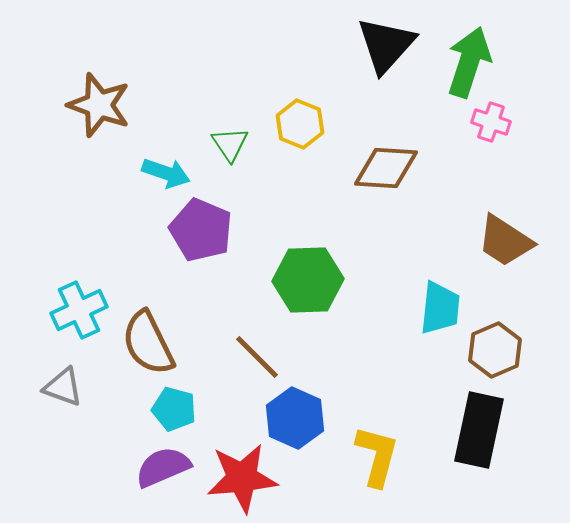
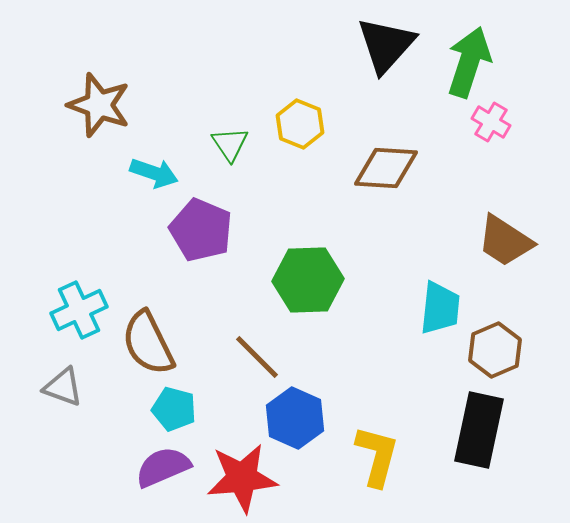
pink cross: rotated 12 degrees clockwise
cyan arrow: moved 12 px left
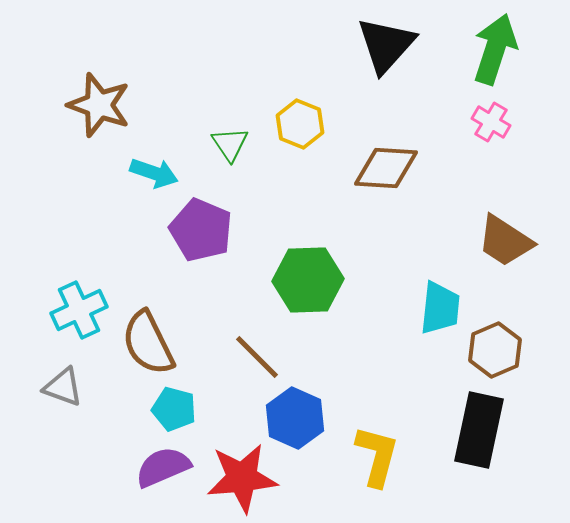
green arrow: moved 26 px right, 13 px up
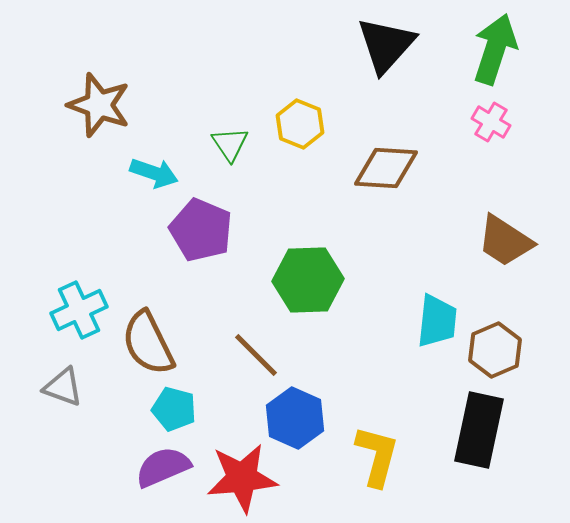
cyan trapezoid: moved 3 px left, 13 px down
brown line: moved 1 px left, 2 px up
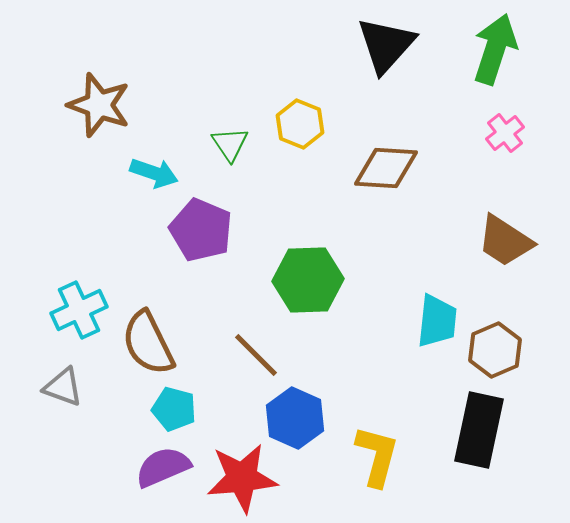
pink cross: moved 14 px right, 11 px down; rotated 21 degrees clockwise
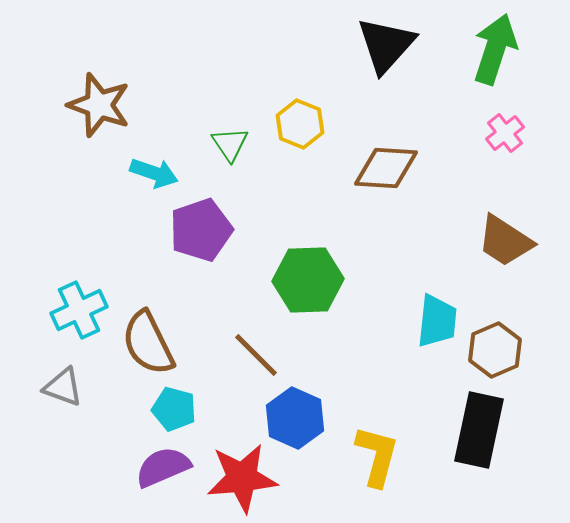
purple pentagon: rotated 30 degrees clockwise
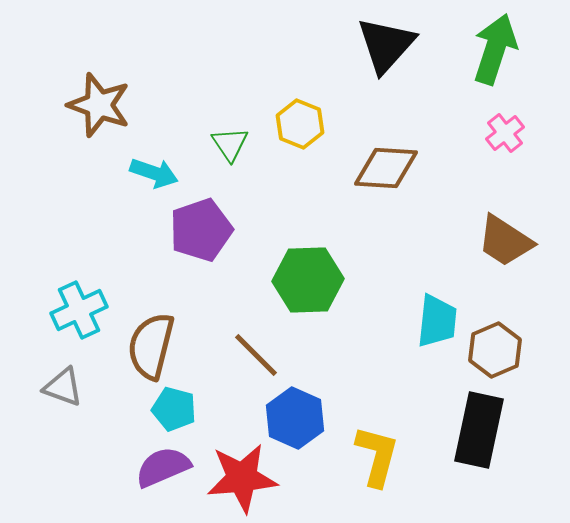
brown semicircle: moved 3 px right, 3 px down; rotated 40 degrees clockwise
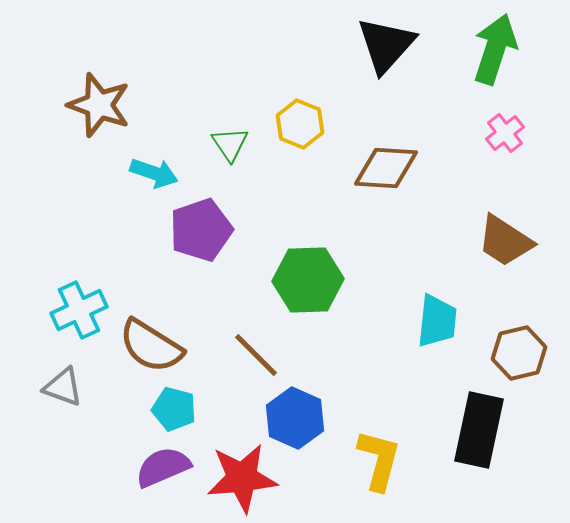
brown semicircle: rotated 72 degrees counterclockwise
brown hexagon: moved 24 px right, 3 px down; rotated 10 degrees clockwise
yellow L-shape: moved 2 px right, 4 px down
